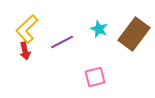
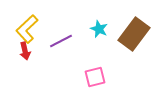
purple line: moved 1 px left, 1 px up
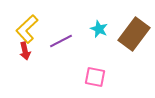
pink square: rotated 25 degrees clockwise
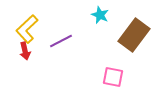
cyan star: moved 1 px right, 14 px up
brown rectangle: moved 1 px down
pink square: moved 18 px right
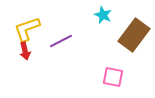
cyan star: moved 3 px right
yellow L-shape: rotated 24 degrees clockwise
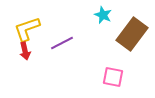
brown rectangle: moved 2 px left, 1 px up
purple line: moved 1 px right, 2 px down
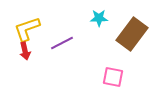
cyan star: moved 4 px left, 3 px down; rotated 24 degrees counterclockwise
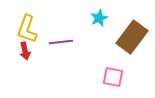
cyan star: rotated 24 degrees counterclockwise
yellow L-shape: rotated 52 degrees counterclockwise
brown rectangle: moved 3 px down
purple line: moved 1 px left, 1 px up; rotated 20 degrees clockwise
